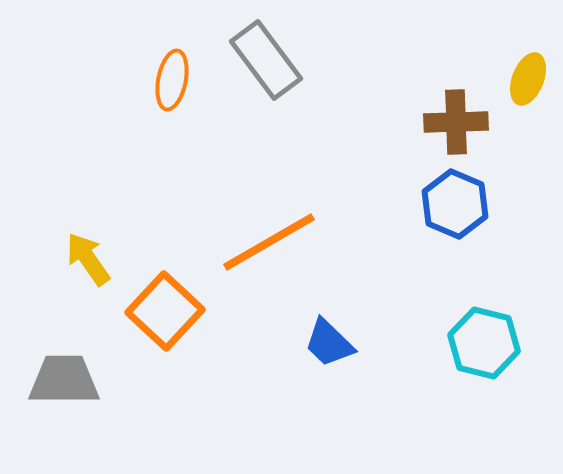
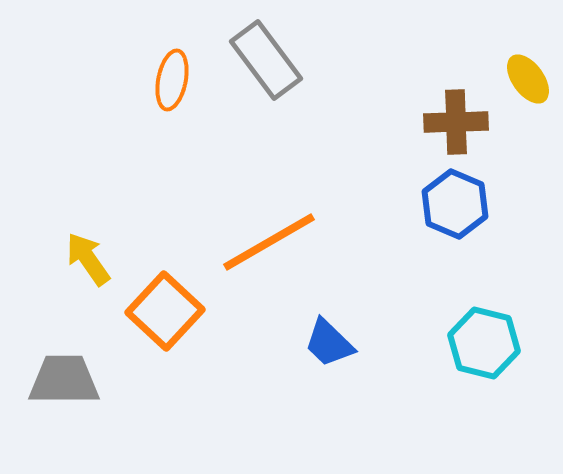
yellow ellipse: rotated 57 degrees counterclockwise
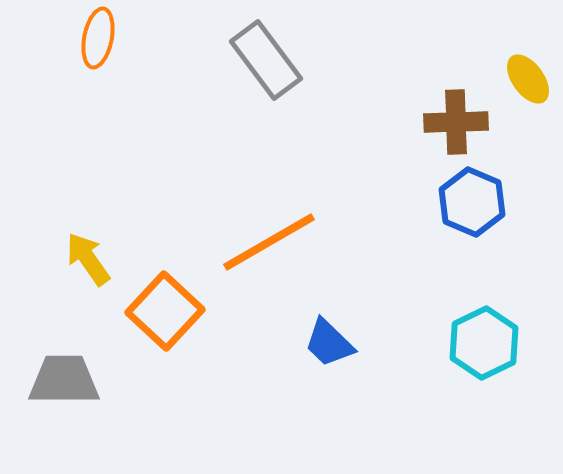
orange ellipse: moved 74 px left, 42 px up
blue hexagon: moved 17 px right, 2 px up
cyan hexagon: rotated 20 degrees clockwise
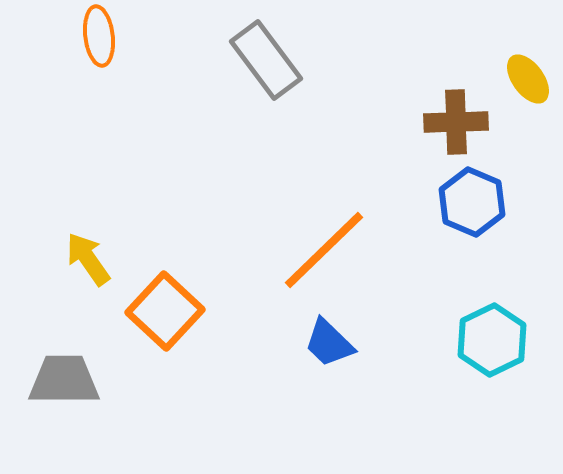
orange ellipse: moved 1 px right, 2 px up; rotated 18 degrees counterclockwise
orange line: moved 55 px right, 8 px down; rotated 14 degrees counterclockwise
cyan hexagon: moved 8 px right, 3 px up
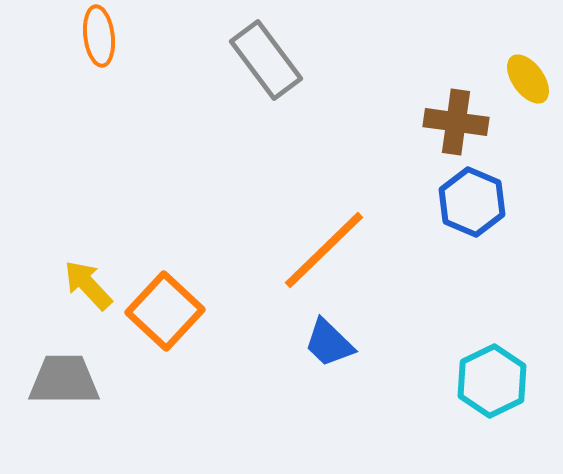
brown cross: rotated 10 degrees clockwise
yellow arrow: moved 26 px down; rotated 8 degrees counterclockwise
cyan hexagon: moved 41 px down
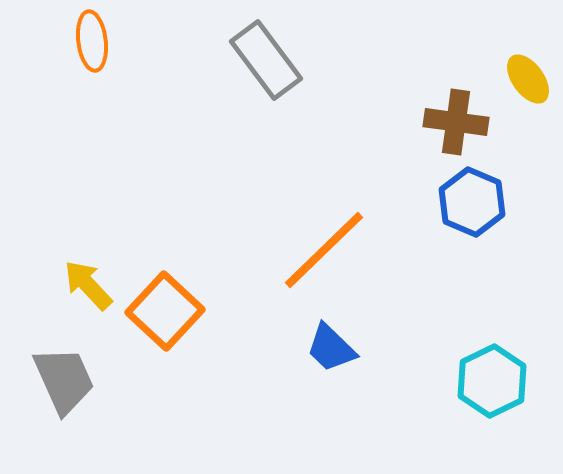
orange ellipse: moved 7 px left, 5 px down
blue trapezoid: moved 2 px right, 5 px down
gray trapezoid: rotated 66 degrees clockwise
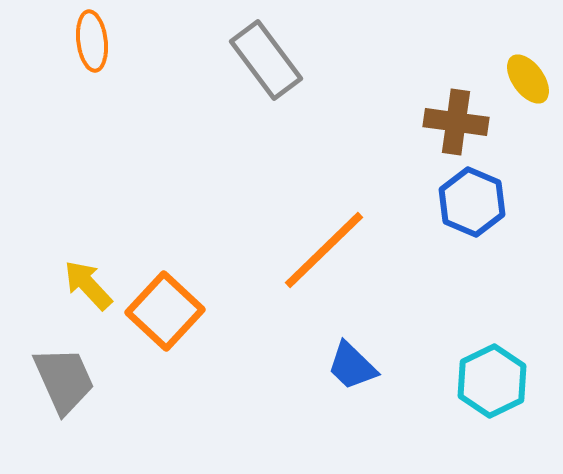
blue trapezoid: moved 21 px right, 18 px down
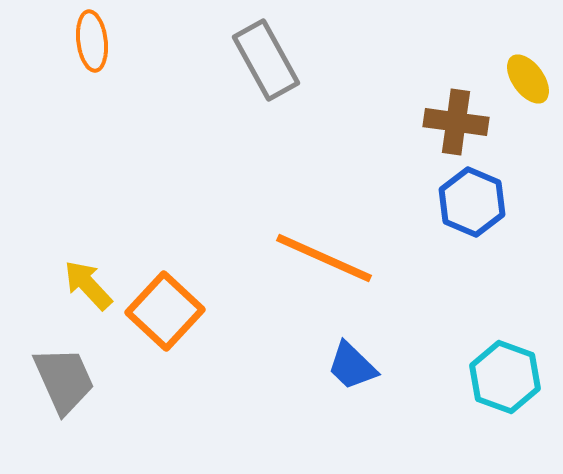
gray rectangle: rotated 8 degrees clockwise
orange line: moved 8 px down; rotated 68 degrees clockwise
cyan hexagon: moved 13 px right, 4 px up; rotated 14 degrees counterclockwise
